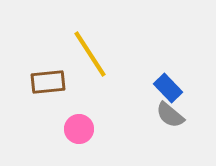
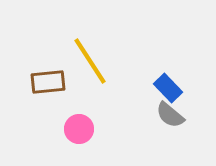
yellow line: moved 7 px down
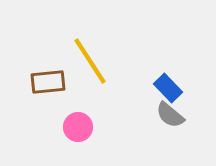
pink circle: moved 1 px left, 2 px up
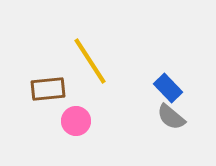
brown rectangle: moved 7 px down
gray semicircle: moved 1 px right, 2 px down
pink circle: moved 2 px left, 6 px up
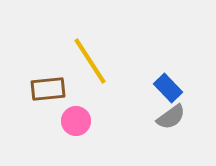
gray semicircle: rotated 76 degrees counterclockwise
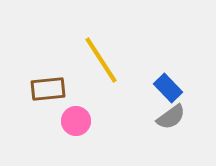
yellow line: moved 11 px right, 1 px up
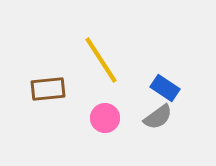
blue rectangle: moved 3 px left; rotated 12 degrees counterclockwise
gray semicircle: moved 13 px left
pink circle: moved 29 px right, 3 px up
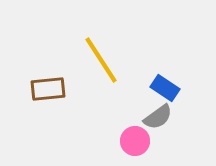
pink circle: moved 30 px right, 23 px down
